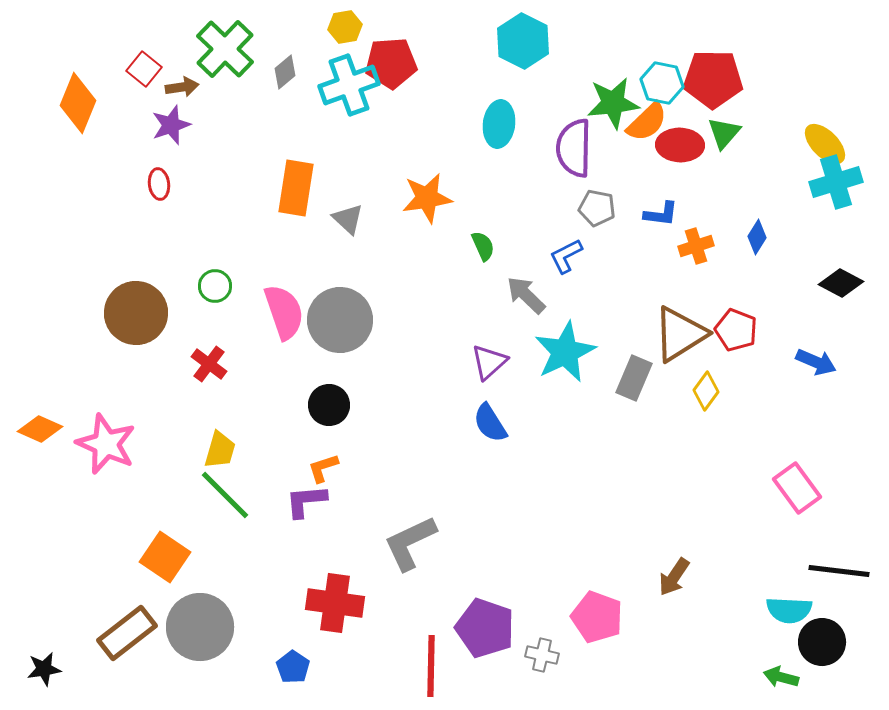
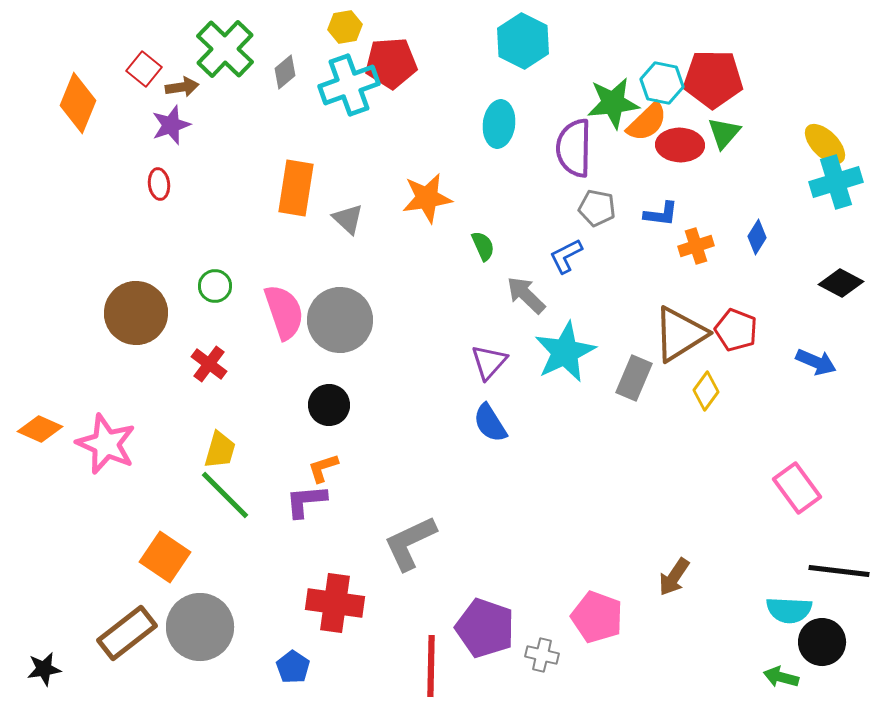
purple triangle at (489, 362): rotated 6 degrees counterclockwise
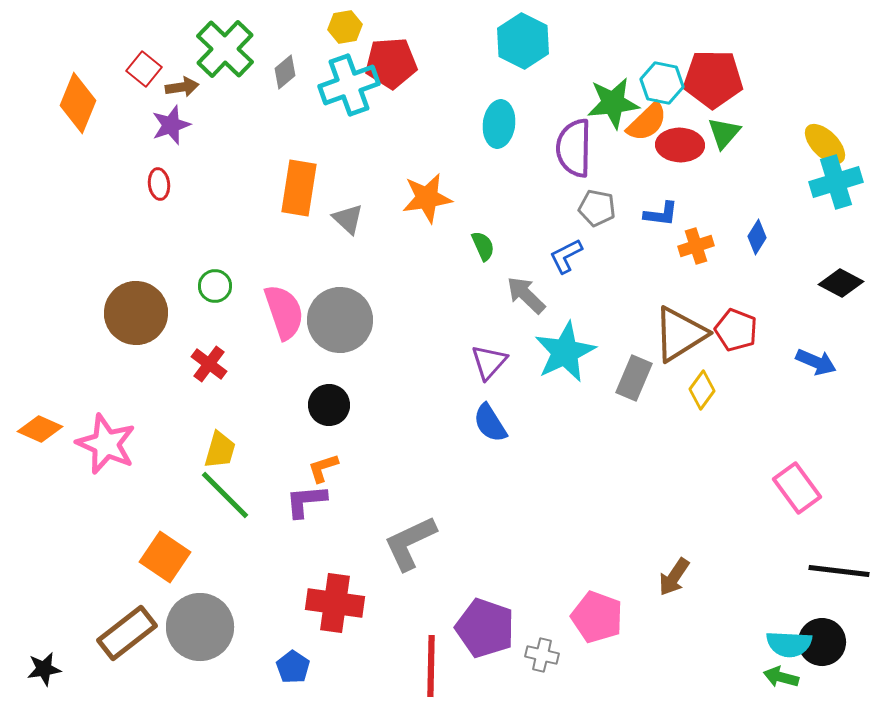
orange rectangle at (296, 188): moved 3 px right
yellow diamond at (706, 391): moved 4 px left, 1 px up
cyan semicircle at (789, 610): moved 34 px down
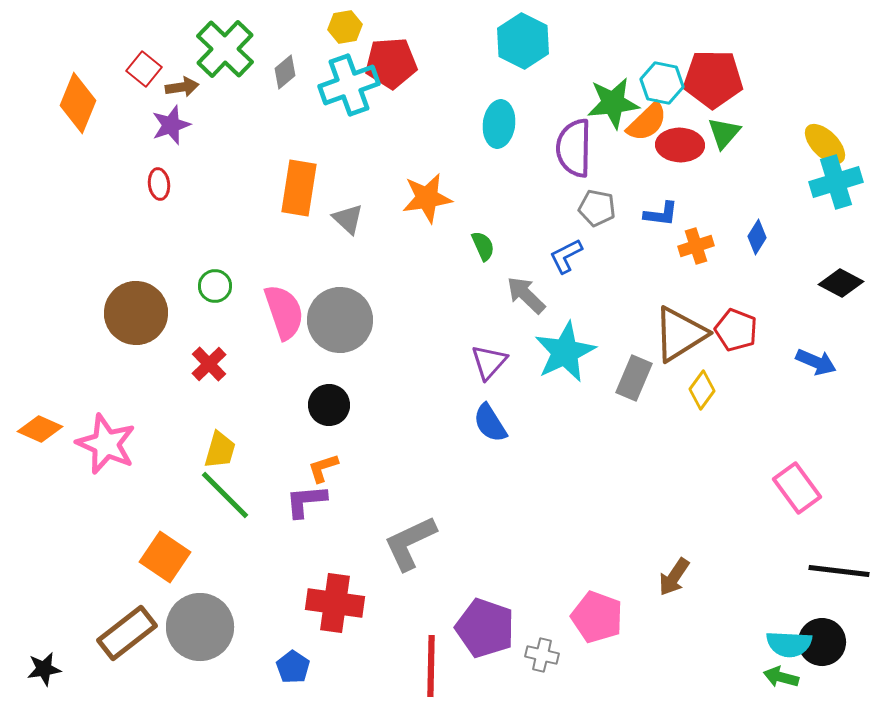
red cross at (209, 364): rotated 9 degrees clockwise
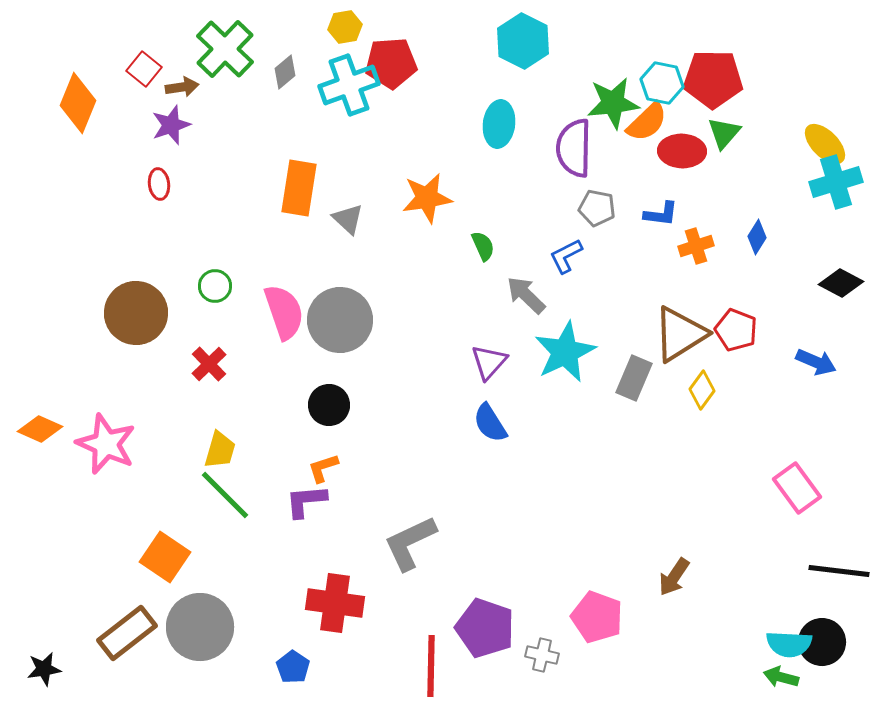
red ellipse at (680, 145): moved 2 px right, 6 px down
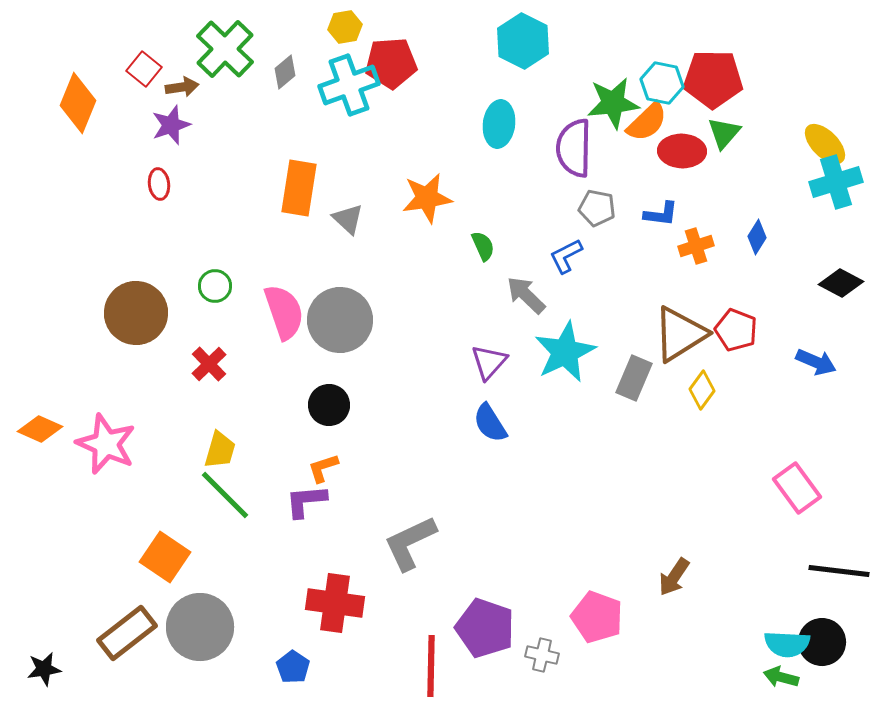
cyan semicircle at (789, 644): moved 2 px left
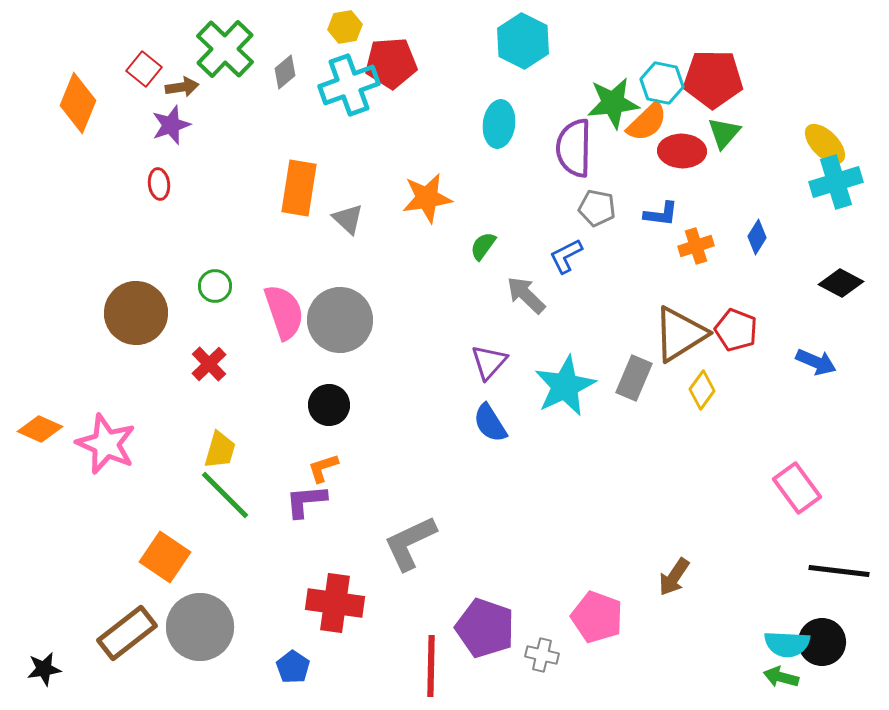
green semicircle at (483, 246): rotated 120 degrees counterclockwise
cyan star at (565, 352): moved 34 px down
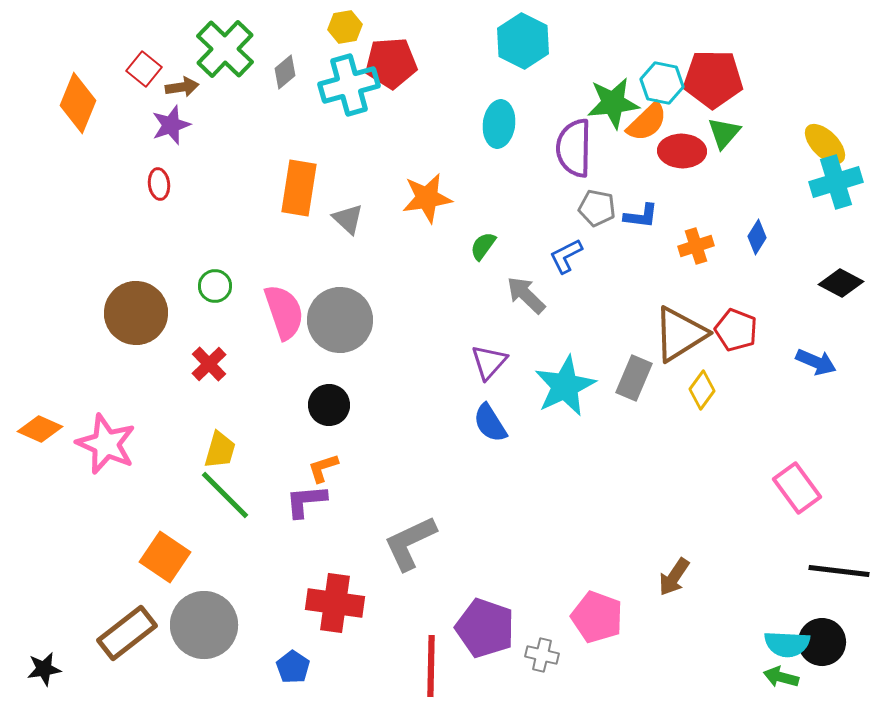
cyan cross at (349, 85): rotated 4 degrees clockwise
blue L-shape at (661, 214): moved 20 px left, 2 px down
gray circle at (200, 627): moved 4 px right, 2 px up
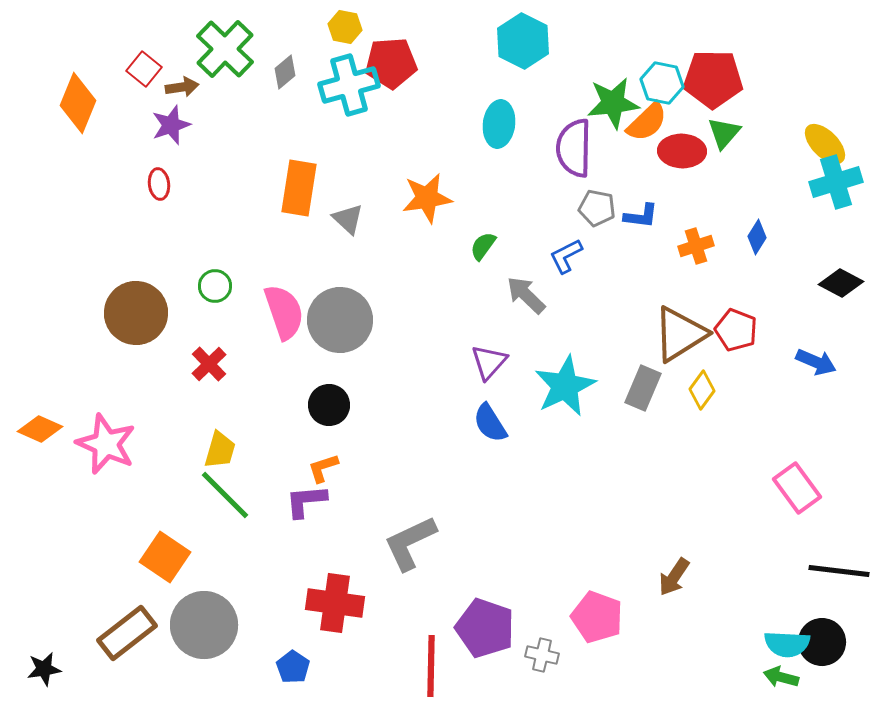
yellow hexagon at (345, 27): rotated 20 degrees clockwise
gray rectangle at (634, 378): moved 9 px right, 10 px down
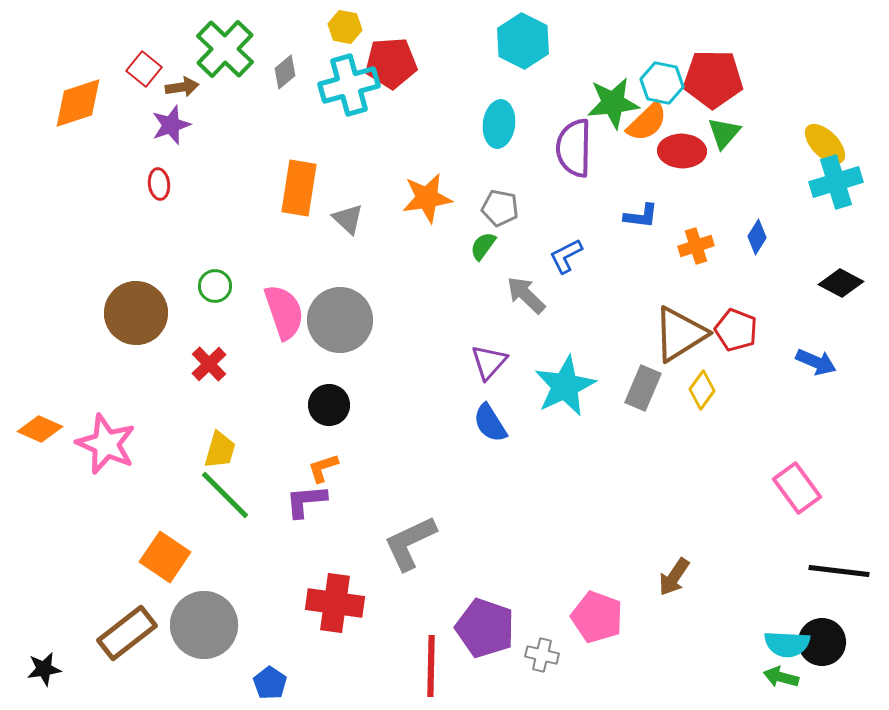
orange diamond at (78, 103): rotated 50 degrees clockwise
gray pentagon at (597, 208): moved 97 px left
blue pentagon at (293, 667): moved 23 px left, 16 px down
